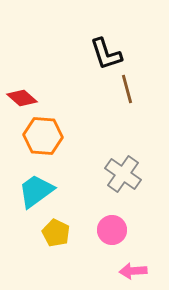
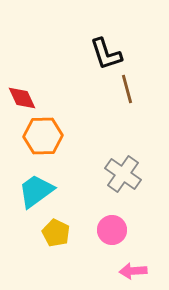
red diamond: rotated 24 degrees clockwise
orange hexagon: rotated 6 degrees counterclockwise
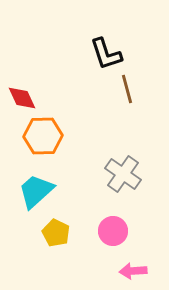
cyan trapezoid: rotated 6 degrees counterclockwise
pink circle: moved 1 px right, 1 px down
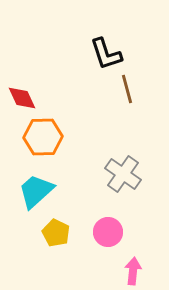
orange hexagon: moved 1 px down
pink circle: moved 5 px left, 1 px down
pink arrow: rotated 100 degrees clockwise
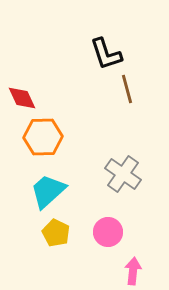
cyan trapezoid: moved 12 px right
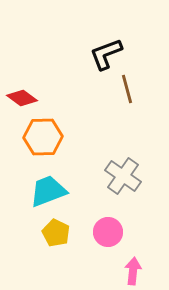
black L-shape: rotated 87 degrees clockwise
red diamond: rotated 28 degrees counterclockwise
gray cross: moved 2 px down
cyan trapezoid: rotated 21 degrees clockwise
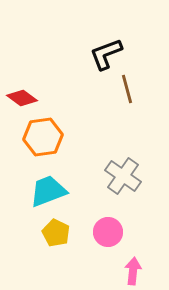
orange hexagon: rotated 6 degrees counterclockwise
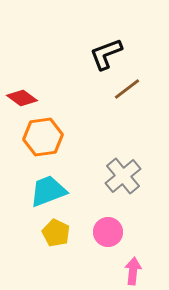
brown line: rotated 68 degrees clockwise
gray cross: rotated 15 degrees clockwise
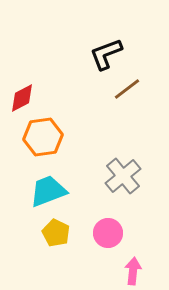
red diamond: rotated 64 degrees counterclockwise
pink circle: moved 1 px down
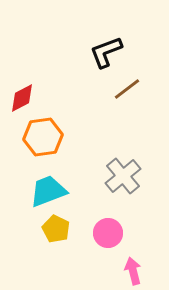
black L-shape: moved 2 px up
yellow pentagon: moved 4 px up
pink arrow: rotated 20 degrees counterclockwise
